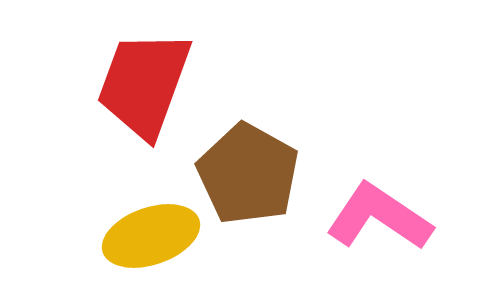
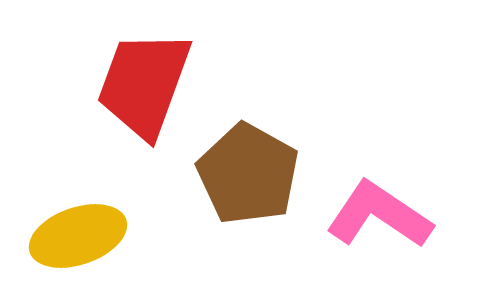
pink L-shape: moved 2 px up
yellow ellipse: moved 73 px left
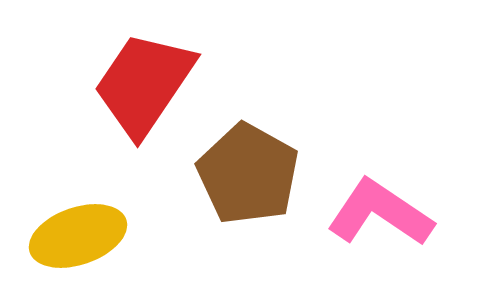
red trapezoid: rotated 14 degrees clockwise
pink L-shape: moved 1 px right, 2 px up
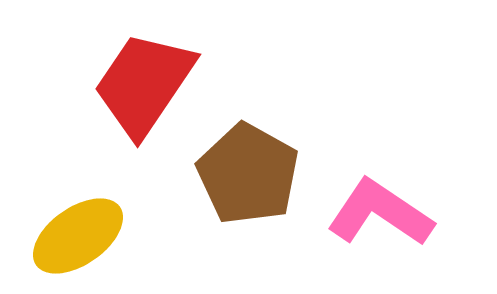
yellow ellipse: rotated 16 degrees counterclockwise
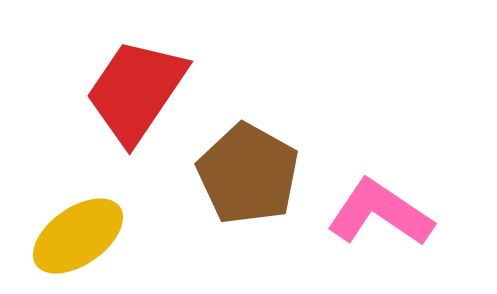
red trapezoid: moved 8 px left, 7 px down
